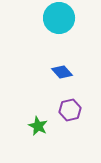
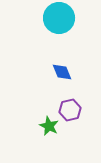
blue diamond: rotated 20 degrees clockwise
green star: moved 11 px right
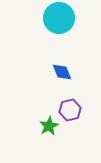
green star: rotated 18 degrees clockwise
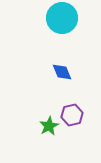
cyan circle: moved 3 px right
purple hexagon: moved 2 px right, 5 px down
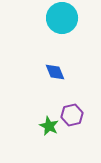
blue diamond: moved 7 px left
green star: rotated 18 degrees counterclockwise
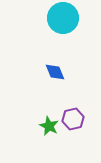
cyan circle: moved 1 px right
purple hexagon: moved 1 px right, 4 px down
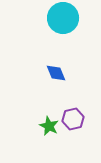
blue diamond: moved 1 px right, 1 px down
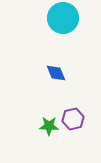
green star: rotated 24 degrees counterclockwise
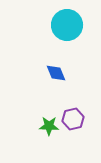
cyan circle: moved 4 px right, 7 px down
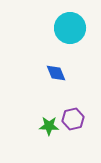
cyan circle: moved 3 px right, 3 px down
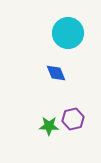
cyan circle: moved 2 px left, 5 px down
